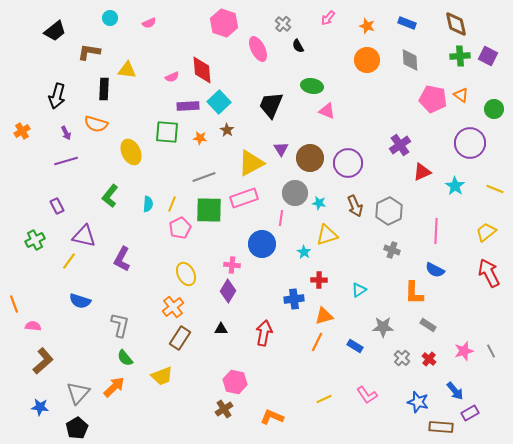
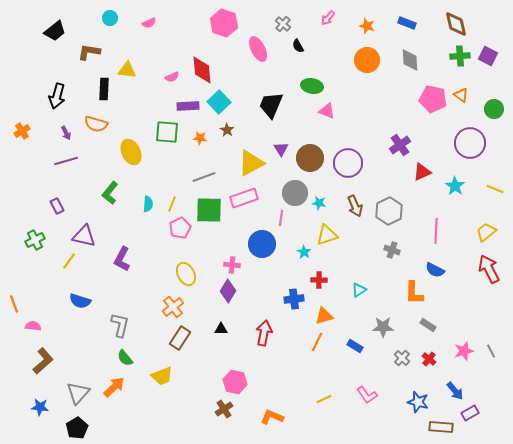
green L-shape at (110, 196): moved 3 px up
red arrow at (489, 273): moved 4 px up
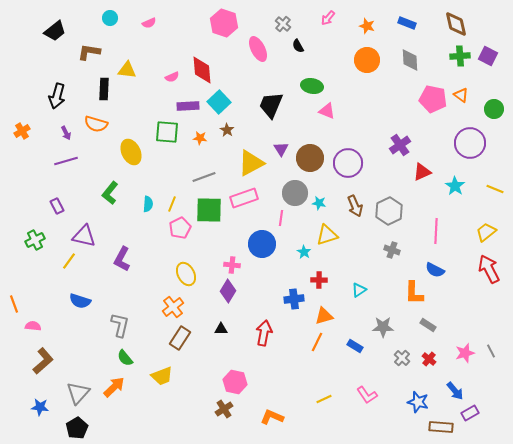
pink star at (464, 351): moved 1 px right, 2 px down
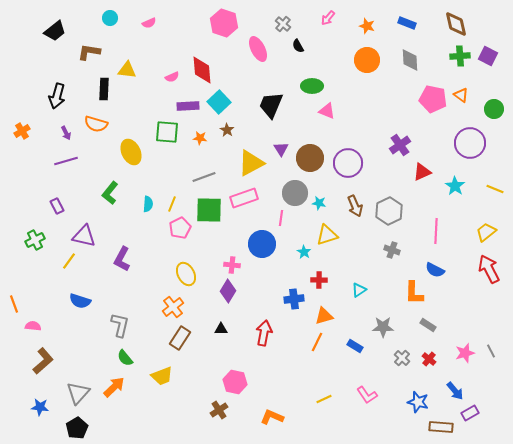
green ellipse at (312, 86): rotated 10 degrees counterclockwise
brown cross at (224, 409): moved 5 px left, 1 px down
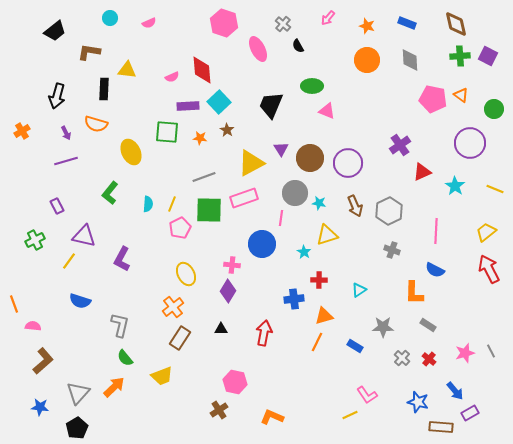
yellow line at (324, 399): moved 26 px right, 16 px down
